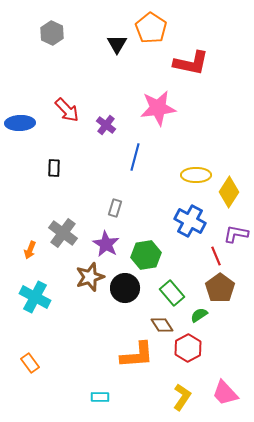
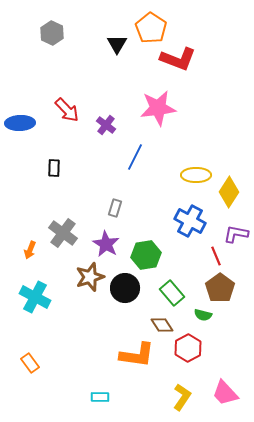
red L-shape: moved 13 px left, 4 px up; rotated 9 degrees clockwise
blue line: rotated 12 degrees clockwise
green semicircle: moved 4 px right; rotated 132 degrees counterclockwise
orange L-shape: rotated 12 degrees clockwise
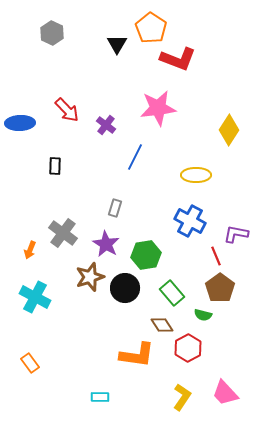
black rectangle: moved 1 px right, 2 px up
yellow diamond: moved 62 px up
